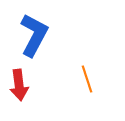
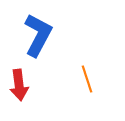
blue L-shape: moved 4 px right
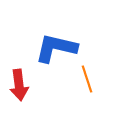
blue L-shape: moved 18 px right, 13 px down; rotated 105 degrees counterclockwise
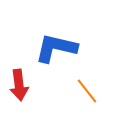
orange line: moved 12 px down; rotated 20 degrees counterclockwise
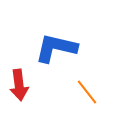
orange line: moved 1 px down
